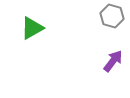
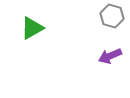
purple arrow: moved 3 px left, 5 px up; rotated 150 degrees counterclockwise
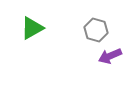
gray hexagon: moved 16 px left, 14 px down
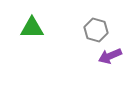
green triangle: rotated 30 degrees clockwise
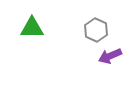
gray hexagon: rotated 10 degrees clockwise
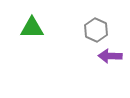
purple arrow: rotated 25 degrees clockwise
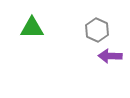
gray hexagon: moved 1 px right
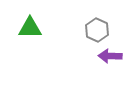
green triangle: moved 2 px left
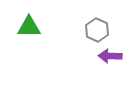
green triangle: moved 1 px left, 1 px up
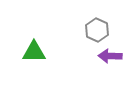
green triangle: moved 5 px right, 25 px down
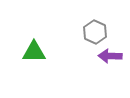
gray hexagon: moved 2 px left, 2 px down
